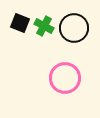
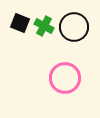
black circle: moved 1 px up
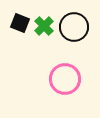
green cross: rotated 18 degrees clockwise
pink circle: moved 1 px down
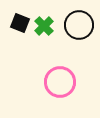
black circle: moved 5 px right, 2 px up
pink circle: moved 5 px left, 3 px down
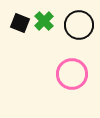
green cross: moved 5 px up
pink circle: moved 12 px right, 8 px up
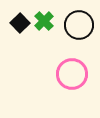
black square: rotated 24 degrees clockwise
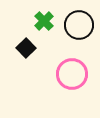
black square: moved 6 px right, 25 px down
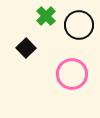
green cross: moved 2 px right, 5 px up
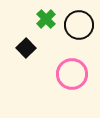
green cross: moved 3 px down
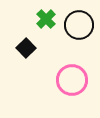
pink circle: moved 6 px down
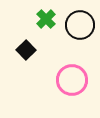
black circle: moved 1 px right
black square: moved 2 px down
